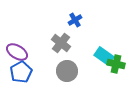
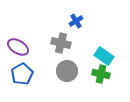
blue cross: moved 1 px right, 1 px down
gray cross: rotated 24 degrees counterclockwise
purple ellipse: moved 1 px right, 5 px up
green cross: moved 15 px left, 10 px down
blue pentagon: moved 1 px right, 2 px down
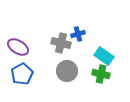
blue cross: moved 2 px right, 13 px down; rotated 16 degrees clockwise
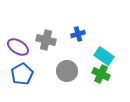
gray cross: moved 15 px left, 3 px up
green cross: rotated 12 degrees clockwise
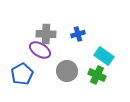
gray cross: moved 6 px up; rotated 12 degrees counterclockwise
purple ellipse: moved 22 px right, 3 px down
green cross: moved 4 px left, 1 px down
